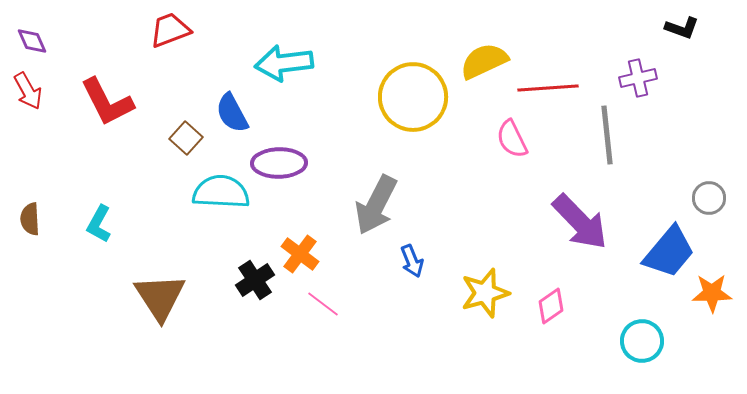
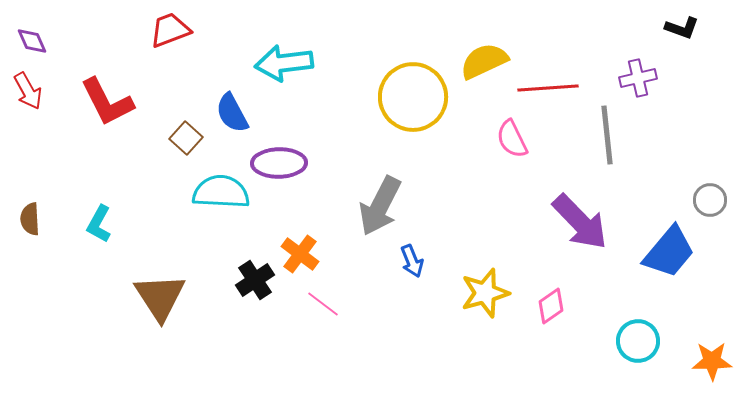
gray circle: moved 1 px right, 2 px down
gray arrow: moved 4 px right, 1 px down
orange star: moved 68 px down
cyan circle: moved 4 px left
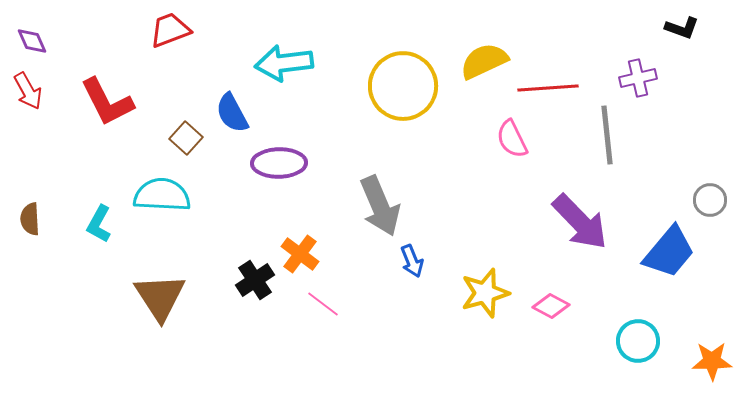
yellow circle: moved 10 px left, 11 px up
cyan semicircle: moved 59 px left, 3 px down
gray arrow: rotated 50 degrees counterclockwise
pink diamond: rotated 63 degrees clockwise
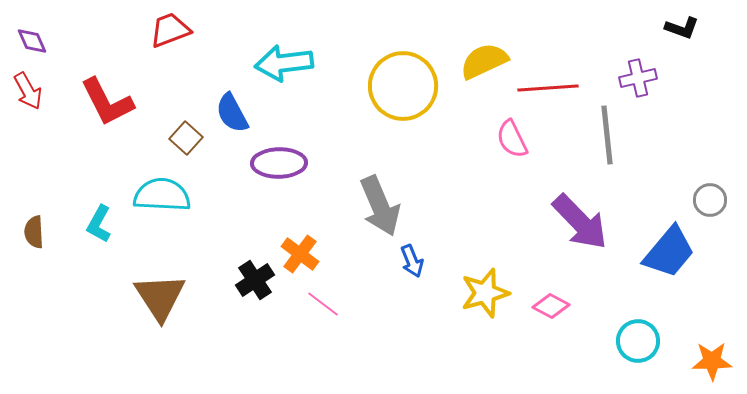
brown semicircle: moved 4 px right, 13 px down
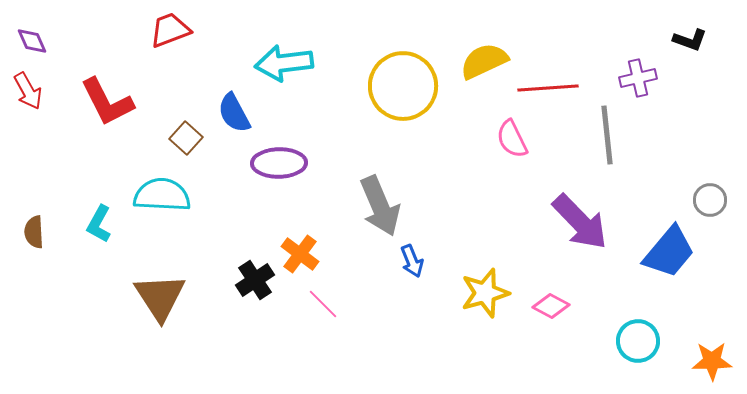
black L-shape: moved 8 px right, 12 px down
blue semicircle: moved 2 px right
pink line: rotated 8 degrees clockwise
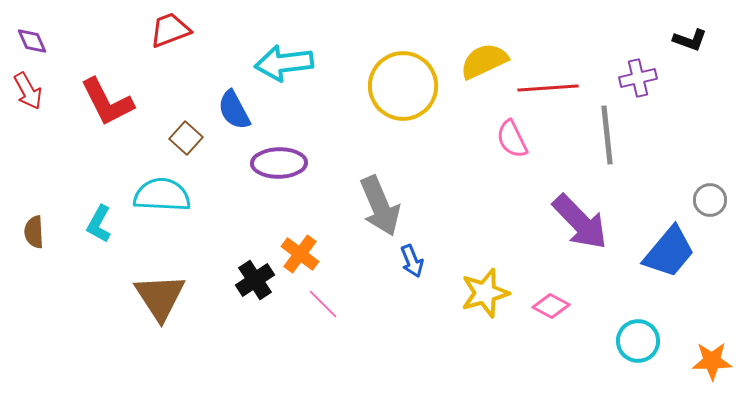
blue semicircle: moved 3 px up
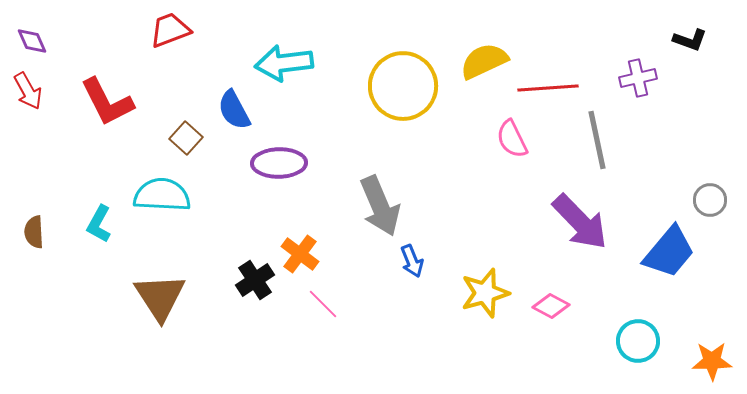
gray line: moved 10 px left, 5 px down; rotated 6 degrees counterclockwise
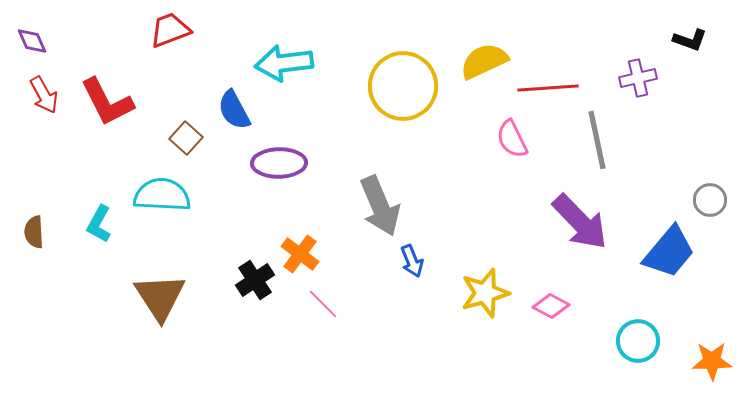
red arrow: moved 16 px right, 4 px down
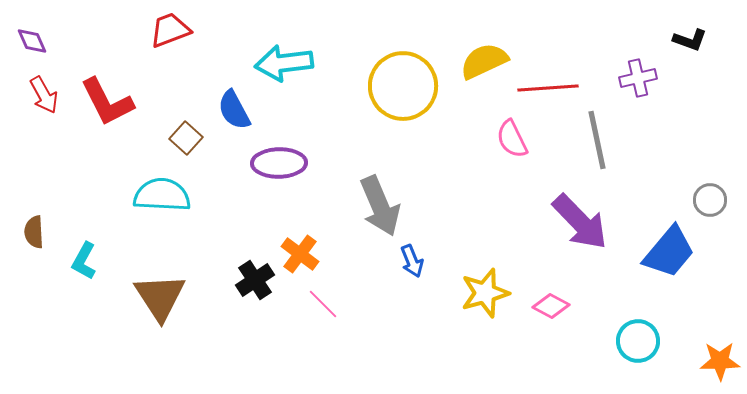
cyan L-shape: moved 15 px left, 37 px down
orange star: moved 8 px right
